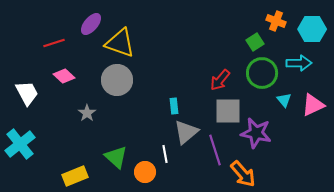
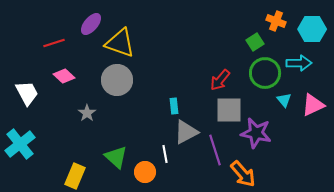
green circle: moved 3 px right
gray square: moved 1 px right, 1 px up
gray triangle: rotated 12 degrees clockwise
yellow rectangle: rotated 45 degrees counterclockwise
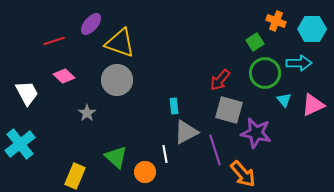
red line: moved 2 px up
gray square: rotated 16 degrees clockwise
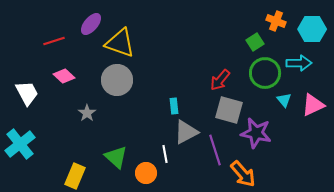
orange circle: moved 1 px right, 1 px down
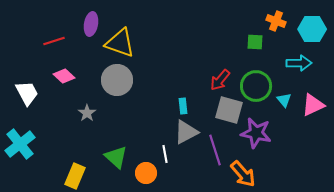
purple ellipse: rotated 30 degrees counterclockwise
green square: rotated 36 degrees clockwise
green circle: moved 9 px left, 13 px down
cyan rectangle: moved 9 px right
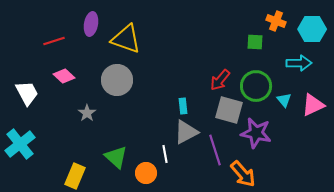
yellow triangle: moved 6 px right, 4 px up
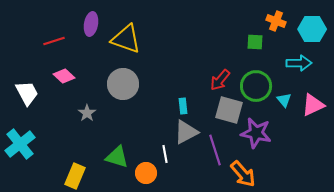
gray circle: moved 6 px right, 4 px down
green triangle: moved 1 px right; rotated 25 degrees counterclockwise
